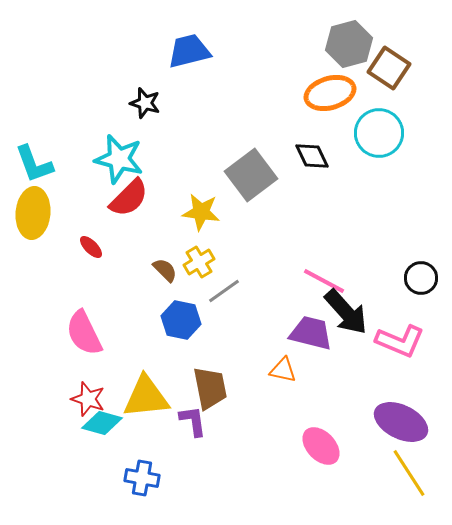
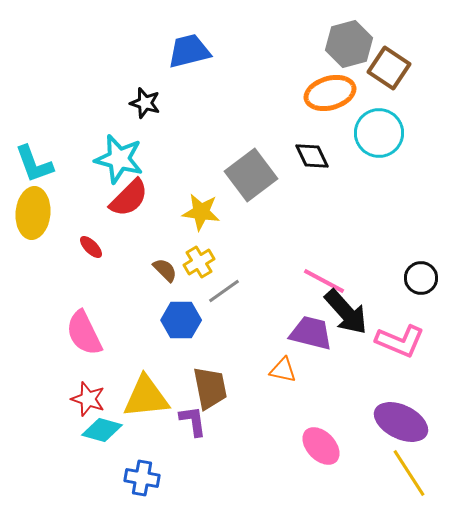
blue hexagon: rotated 12 degrees counterclockwise
cyan diamond: moved 7 px down
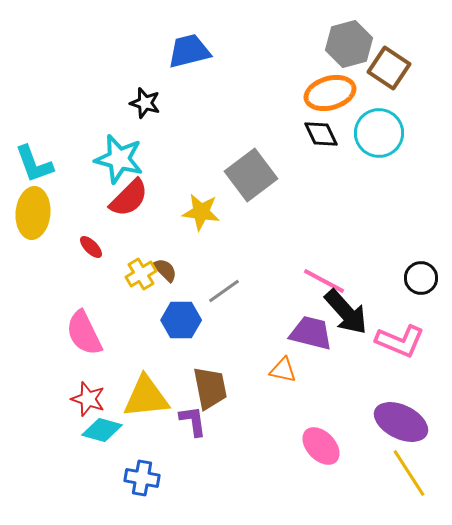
black diamond: moved 9 px right, 22 px up
yellow cross: moved 58 px left, 12 px down
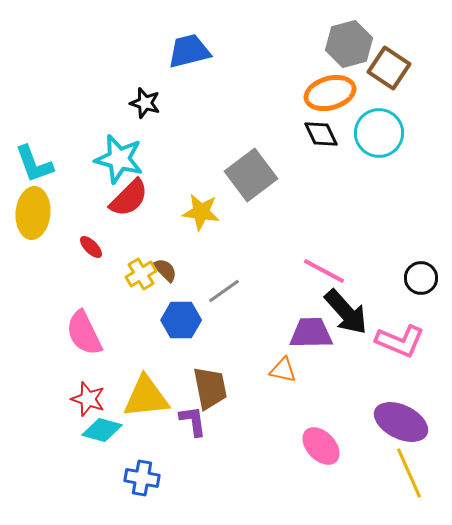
pink line: moved 10 px up
purple trapezoid: rotated 15 degrees counterclockwise
yellow line: rotated 9 degrees clockwise
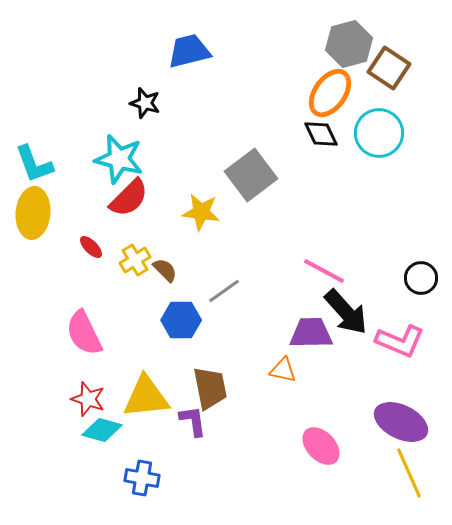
orange ellipse: rotated 39 degrees counterclockwise
yellow cross: moved 6 px left, 14 px up
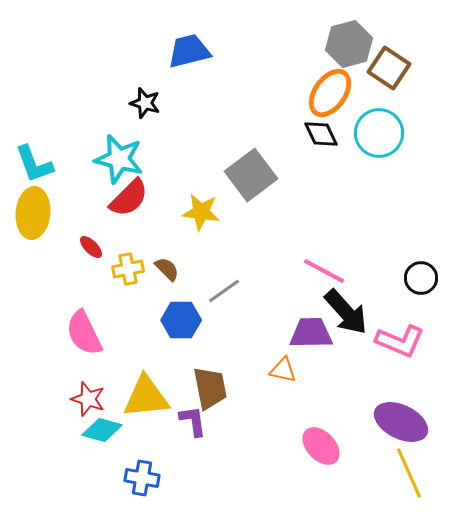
yellow cross: moved 7 px left, 9 px down; rotated 20 degrees clockwise
brown semicircle: moved 2 px right, 1 px up
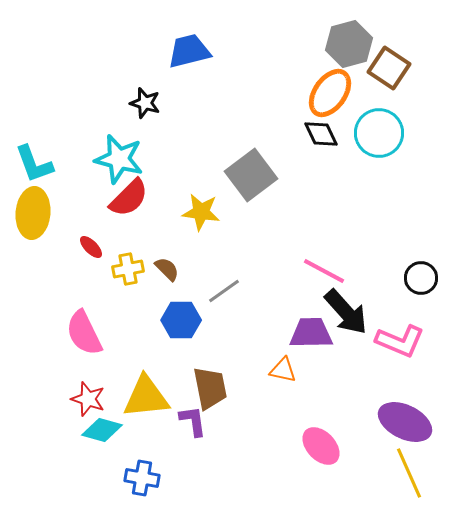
purple ellipse: moved 4 px right
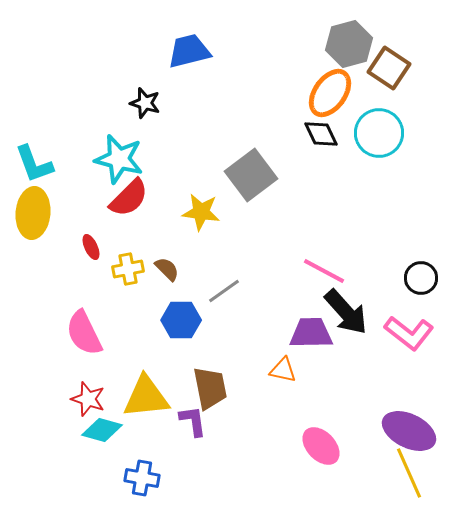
red ellipse: rotated 20 degrees clockwise
pink L-shape: moved 9 px right, 8 px up; rotated 15 degrees clockwise
purple ellipse: moved 4 px right, 9 px down
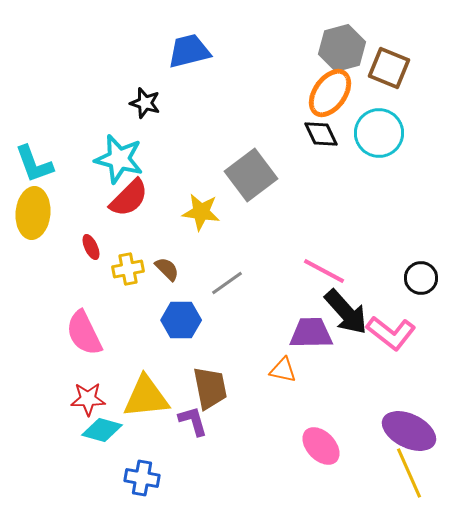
gray hexagon: moved 7 px left, 4 px down
brown square: rotated 12 degrees counterclockwise
gray line: moved 3 px right, 8 px up
pink L-shape: moved 18 px left
red star: rotated 20 degrees counterclockwise
purple L-shape: rotated 8 degrees counterclockwise
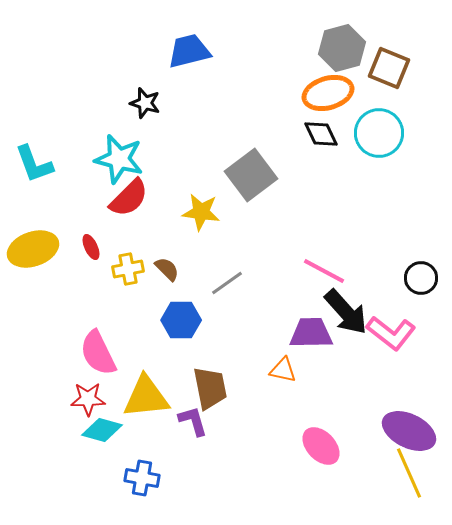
orange ellipse: moved 2 px left; rotated 39 degrees clockwise
yellow ellipse: moved 36 px down; rotated 66 degrees clockwise
pink semicircle: moved 14 px right, 20 px down
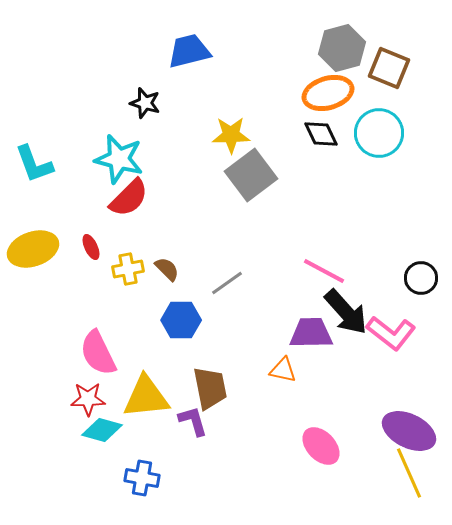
yellow star: moved 30 px right, 77 px up; rotated 9 degrees counterclockwise
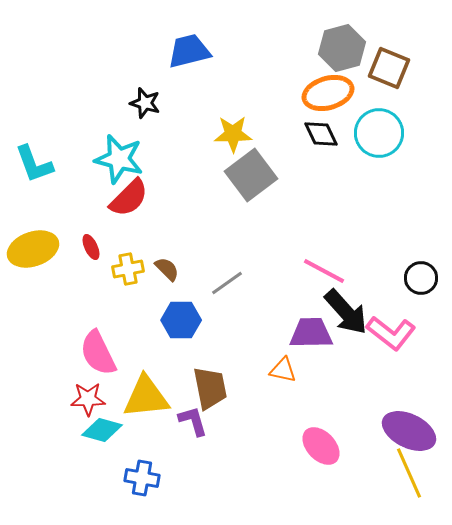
yellow star: moved 2 px right, 1 px up
